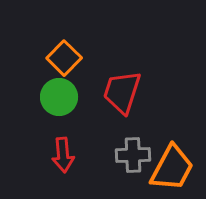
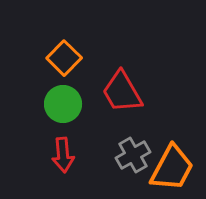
red trapezoid: rotated 48 degrees counterclockwise
green circle: moved 4 px right, 7 px down
gray cross: rotated 28 degrees counterclockwise
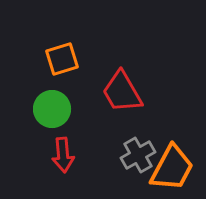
orange square: moved 2 px left, 1 px down; rotated 28 degrees clockwise
green circle: moved 11 px left, 5 px down
gray cross: moved 5 px right
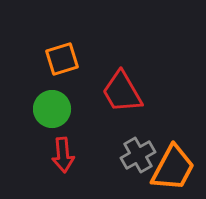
orange trapezoid: moved 1 px right
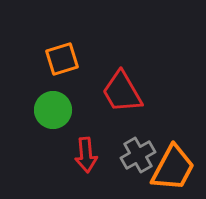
green circle: moved 1 px right, 1 px down
red arrow: moved 23 px right
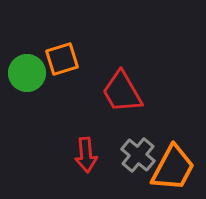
green circle: moved 26 px left, 37 px up
gray cross: rotated 20 degrees counterclockwise
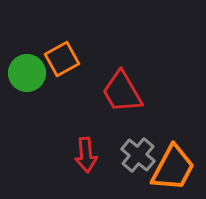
orange square: rotated 12 degrees counterclockwise
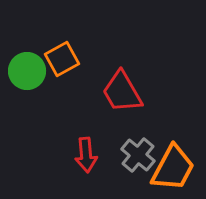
green circle: moved 2 px up
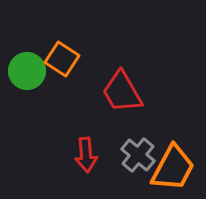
orange square: rotated 28 degrees counterclockwise
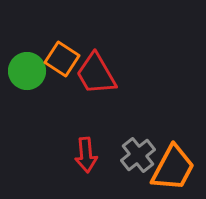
red trapezoid: moved 26 px left, 18 px up
gray cross: rotated 12 degrees clockwise
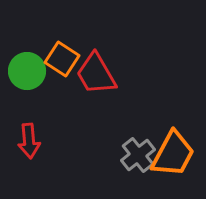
red arrow: moved 57 px left, 14 px up
orange trapezoid: moved 14 px up
